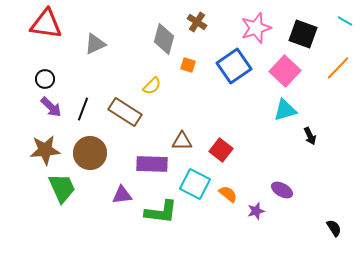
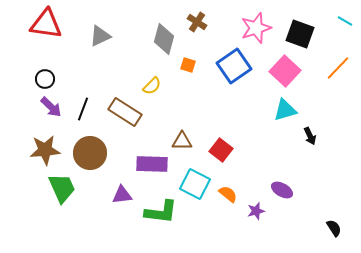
black square: moved 3 px left
gray triangle: moved 5 px right, 8 px up
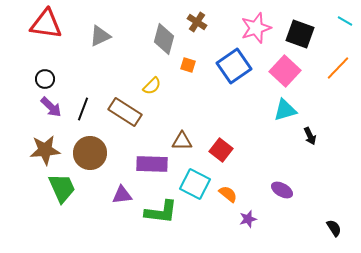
purple star: moved 8 px left, 8 px down
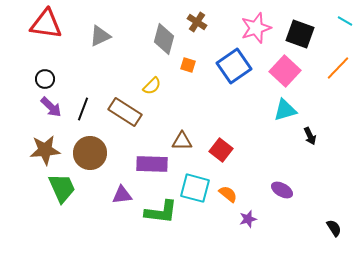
cyan square: moved 4 px down; rotated 12 degrees counterclockwise
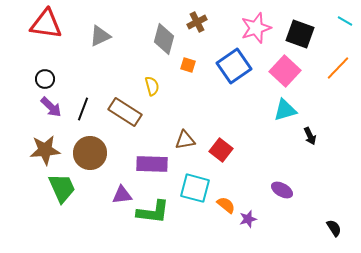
brown cross: rotated 30 degrees clockwise
yellow semicircle: rotated 60 degrees counterclockwise
brown triangle: moved 3 px right, 1 px up; rotated 10 degrees counterclockwise
orange semicircle: moved 2 px left, 11 px down
green L-shape: moved 8 px left
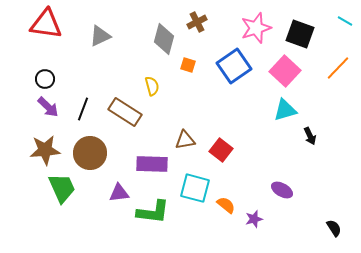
purple arrow: moved 3 px left
purple triangle: moved 3 px left, 2 px up
purple star: moved 6 px right
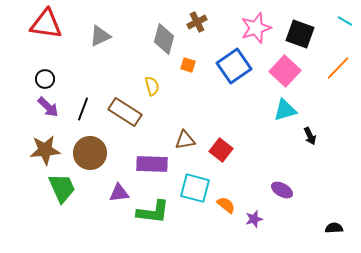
black semicircle: rotated 60 degrees counterclockwise
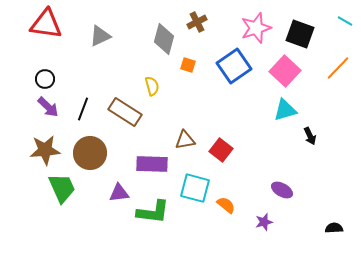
purple star: moved 10 px right, 3 px down
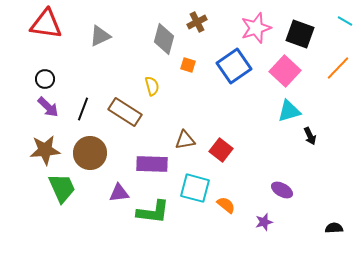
cyan triangle: moved 4 px right, 1 px down
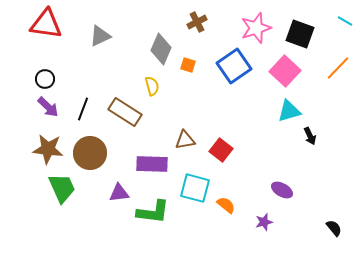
gray diamond: moved 3 px left, 10 px down; rotated 8 degrees clockwise
brown star: moved 3 px right, 1 px up; rotated 12 degrees clockwise
black semicircle: rotated 54 degrees clockwise
